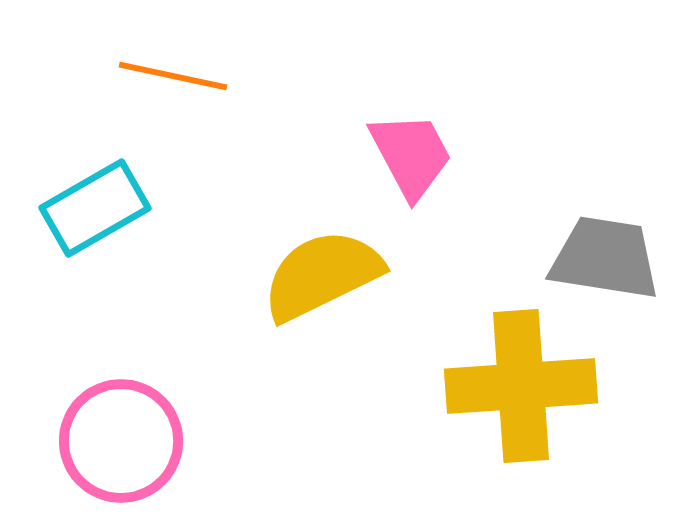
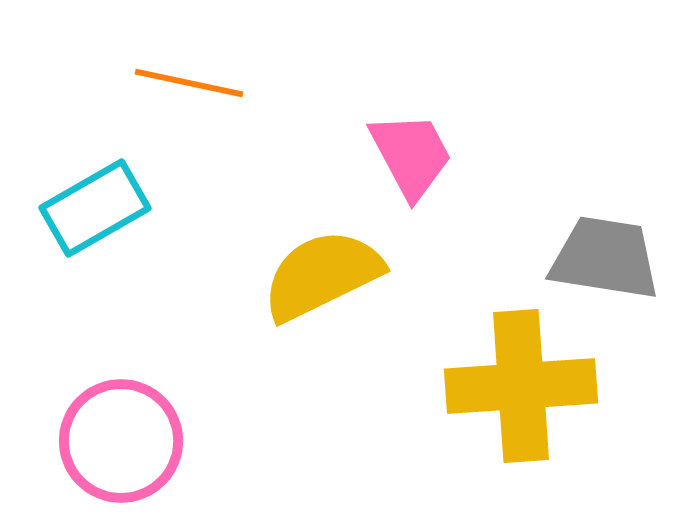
orange line: moved 16 px right, 7 px down
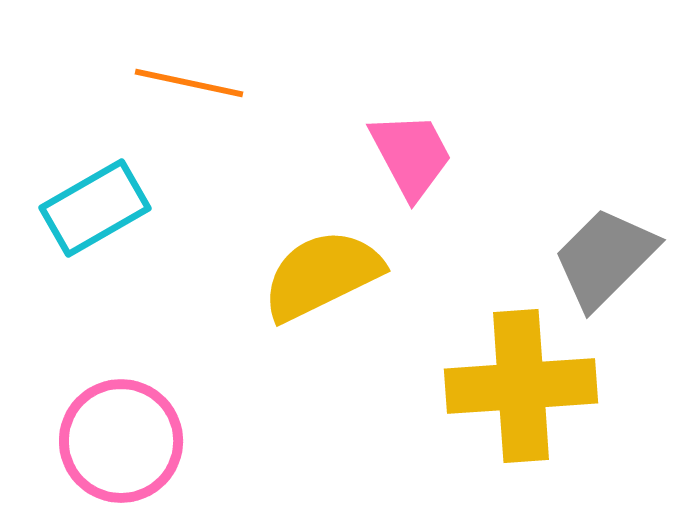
gray trapezoid: rotated 54 degrees counterclockwise
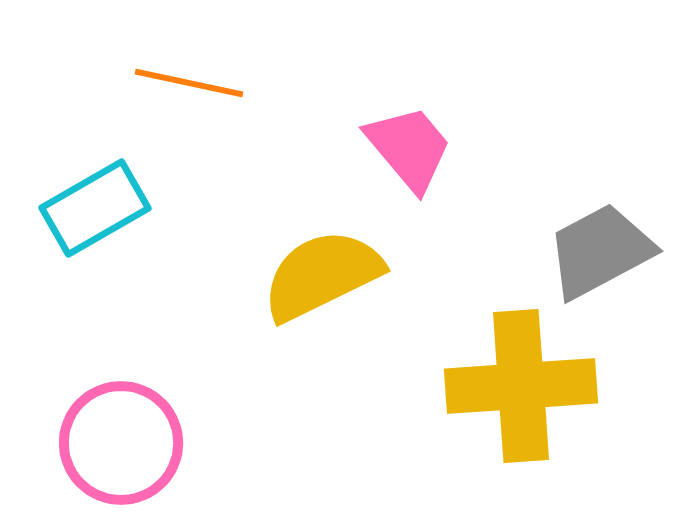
pink trapezoid: moved 2 px left, 7 px up; rotated 12 degrees counterclockwise
gray trapezoid: moved 5 px left, 7 px up; rotated 17 degrees clockwise
pink circle: moved 2 px down
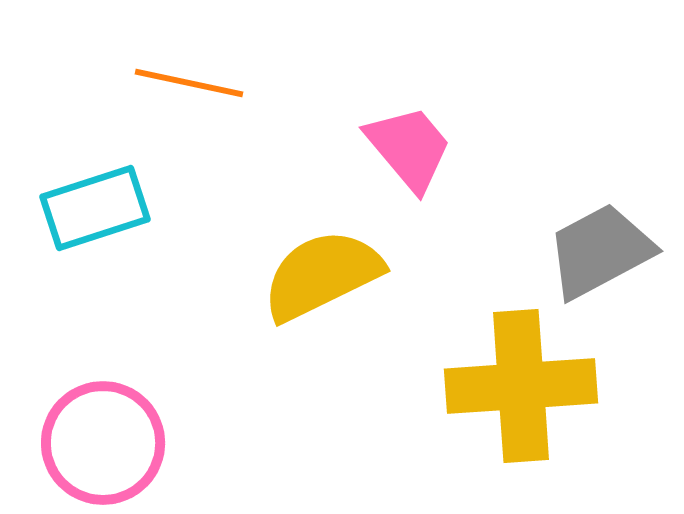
cyan rectangle: rotated 12 degrees clockwise
pink circle: moved 18 px left
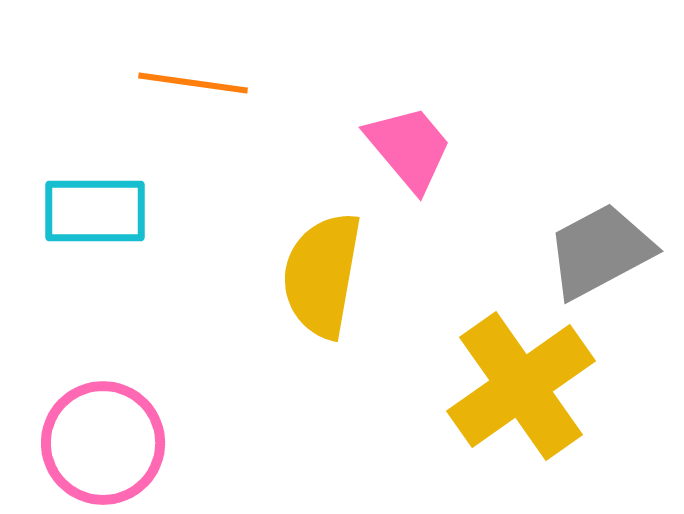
orange line: moved 4 px right; rotated 4 degrees counterclockwise
cyan rectangle: moved 3 px down; rotated 18 degrees clockwise
yellow semicircle: rotated 54 degrees counterclockwise
yellow cross: rotated 31 degrees counterclockwise
